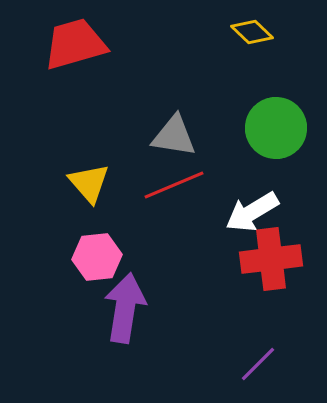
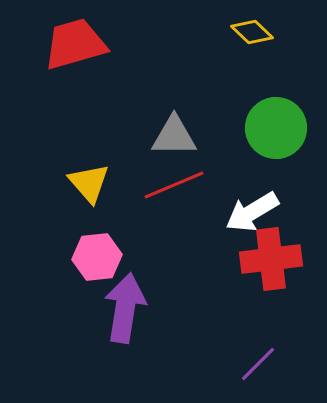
gray triangle: rotated 9 degrees counterclockwise
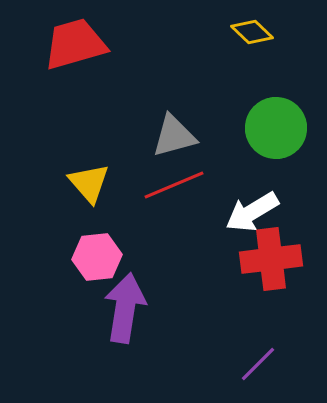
gray triangle: rotated 15 degrees counterclockwise
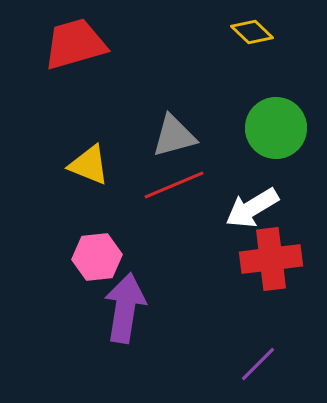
yellow triangle: moved 18 px up; rotated 27 degrees counterclockwise
white arrow: moved 4 px up
